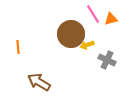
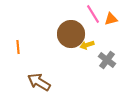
gray cross: rotated 12 degrees clockwise
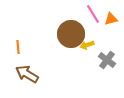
brown arrow: moved 12 px left, 8 px up
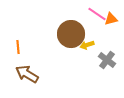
pink line: moved 4 px right; rotated 24 degrees counterclockwise
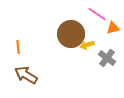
orange triangle: moved 2 px right, 9 px down
gray cross: moved 2 px up
brown arrow: moved 1 px left, 1 px down
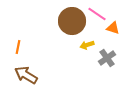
orange triangle: rotated 32 degrees clockwise
brown circle: moved 1 px right, 13 px up
orange line: rotated 16 degrees clockwise
gray cross: rotated 18 degrees clockwise
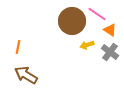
orange triangle: moved 3 px left, 2 px down; rotated 16 degrees clockwise
gray cross: moved 3 px right, 6 px up; rotated 18 degrees counterclockwise
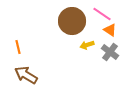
pink line: moved 5 px right
orange line: rotated 24 degrees counterclockwise
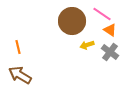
brown arrow: moved 6 px left
